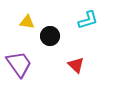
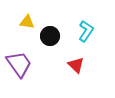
cyan L-shape: moved 2 px left, 11 px down; rotated 40 degrees counterclockwise
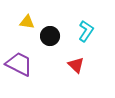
purple trapezoid: rotated 28 degrees counterclockwise
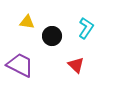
cyan L-shape: moved 3 px up
black circle: moved 2 px right
purple trapezoid: moved 1 px right, 1 px down
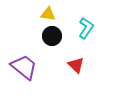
yellow triangle: moved 21 px right, 8 px up
purple trapezoid: moved 4 px right, 2 px down; rotated 12 degrees clockwise
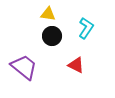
red triangle: rotated 18 degrees counterclockwise
